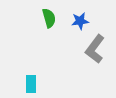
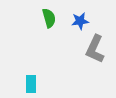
gray L-shape: rotated 12 degrees counterclockwise
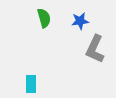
green semicircle: moved 5 px left
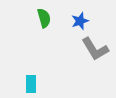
blue star: rotated 12 degrees counterclockwise
gray L-shape: rotated 56 degrees counterclockwise
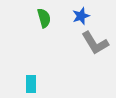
blue star: moved 1 px right, 5 px up
gray L-shape: moved 6 px up
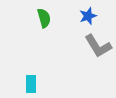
blue star: moved 7 px right
gray L-shape: moved 3 px right, 3 px down
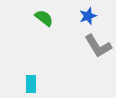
green semicircle: rotated 36 degrees counterclockwise
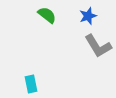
green semicircle: moved 3 px right, 3 px up
cyan rectangle: rotated 12 degrees counterclockwise
